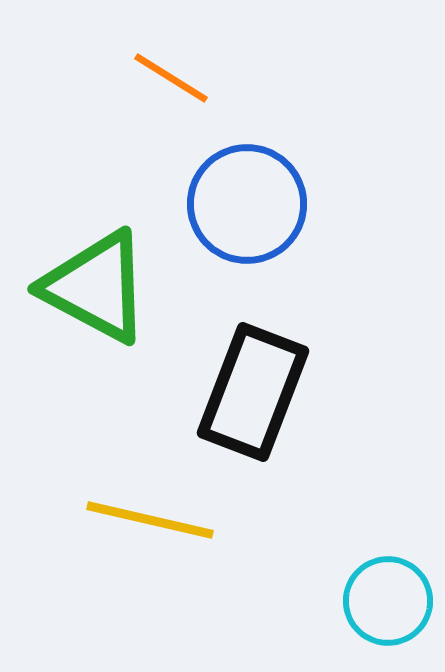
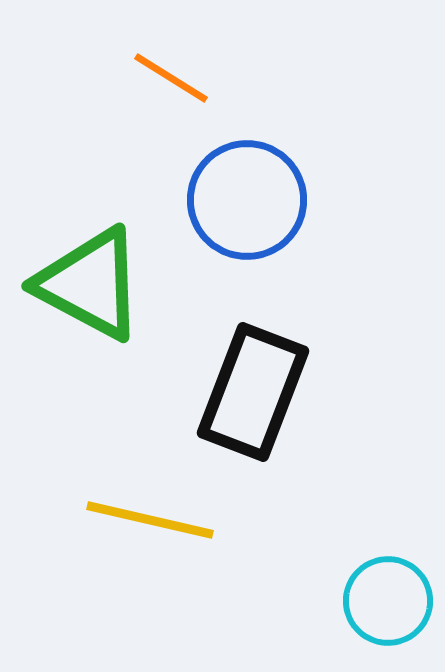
blue circle: moved 4 px up
green triangle: moved 6 px left, 3 px up
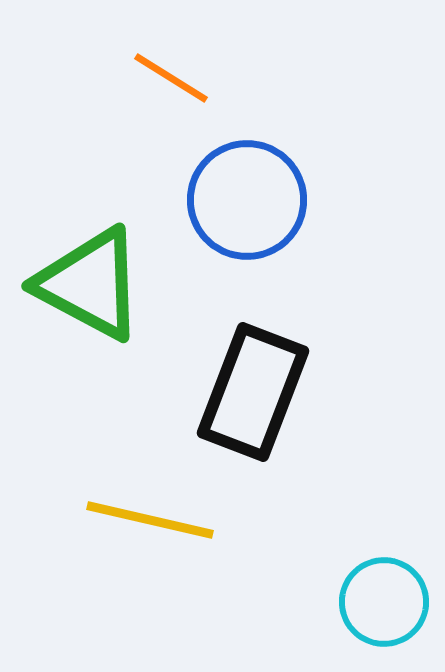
cyan circle: moved 4 px left, 1 px down
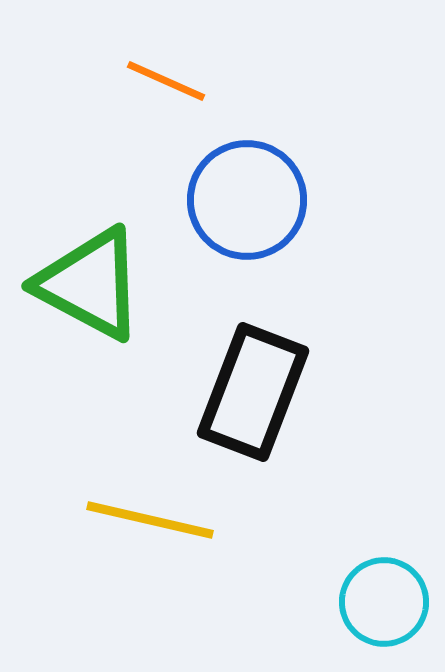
orange line: moved 5 px left, 3 px down; rotated 8 degrees counterclockwise
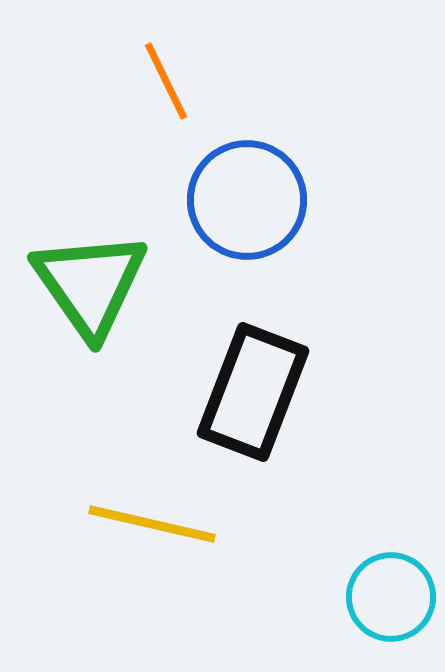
orange line: rotated 40 degrees clockwise
green triangle: rotated 27 degrees clockwise
yellow line: moved 2 px right, 4 px down
cyan circle: moved 7 px right, 5 px up
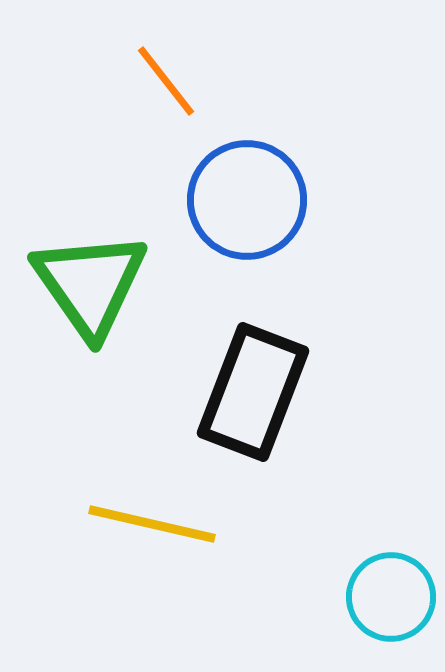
orange line: rotated 12 degrees counterclockwise
